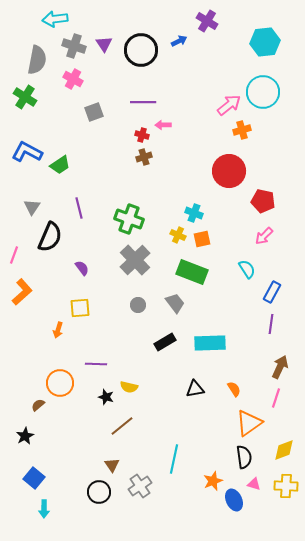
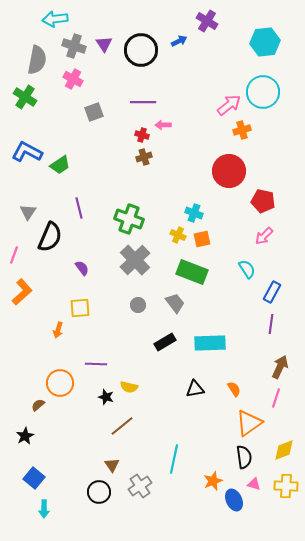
gray triangle at (32, 207): moved 4 px left, 5 px down
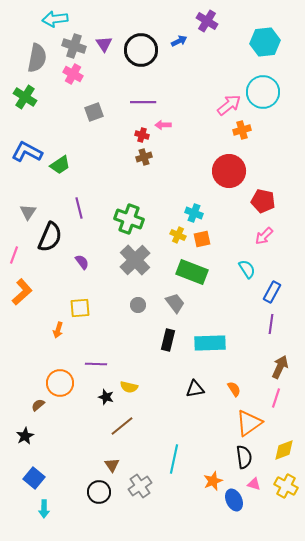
gray semicircle at (37, 60): moved 2 px up
pink cross at (73, 79): moved 5 px up
purple semicircle at (82, 268): moved 6 px up
black rectangle at (165, 342): moved 3 px right, 2 px up; rotated 45 degrees counterclockwise
yellow cross at (286, 486): rotated 25 degrees clockwise
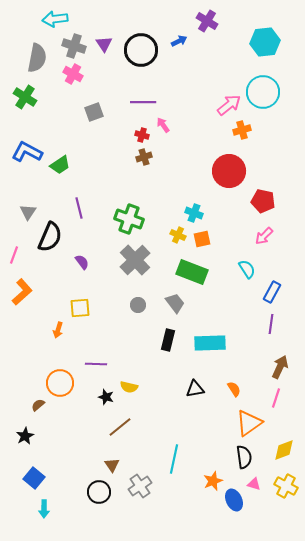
pink arrow at (163, 125): rotated 56 degrees clockwise
brown line at (122, 426): moved 2 px left, 1 px down
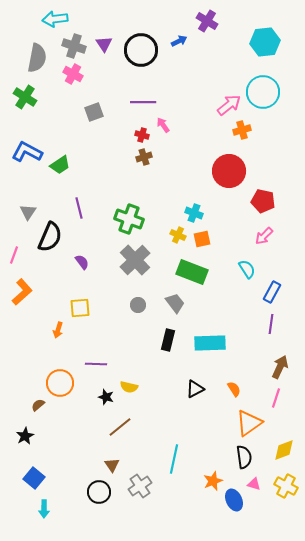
black triangle at (195, 389): rotated 18 degrees counterclockwise
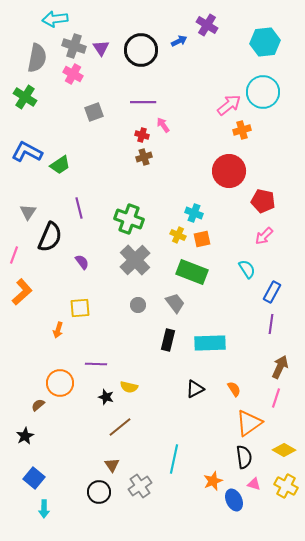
purple cross at (207, 21): moved 4 px down
purple triangle at (104, 44): moved 3 px left, 4 px down
yellow diamond at (284, 450): rotated 50 degrees clockwise
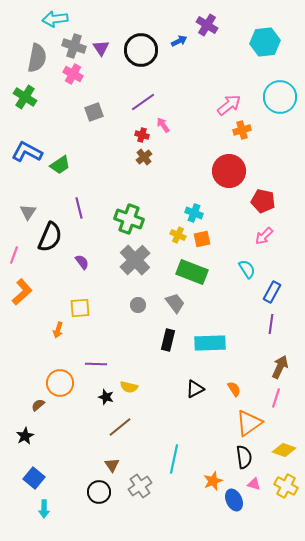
cyan circle at (263, 92): moved 17 px right, 5 px down
purple line at (143, 102): rotated 35 degrees counterclockwise
brown cross at (144, 157): rotated 21 degrees counterclockwise
yellow diamond at (284, 450): rotated 10 degrees counterclockwise
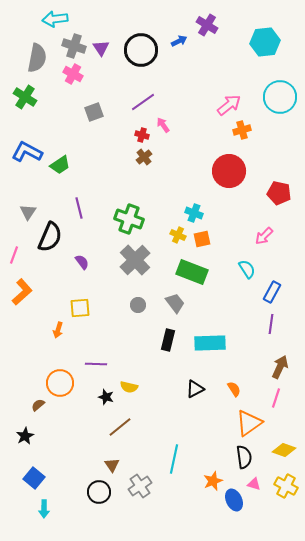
red pentagon at (263, 201): moved 16 px right, 8 px up
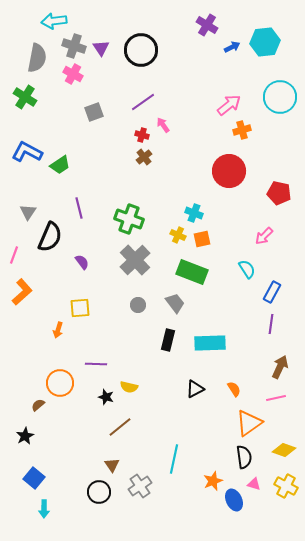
cyan arrow at (55, 19): moved 1 px left, 2 px down
blue arrow at (179, 41): moved 53 px right, 6 px down
pink line at (276, 398): rotated 60 degrees clockwise
